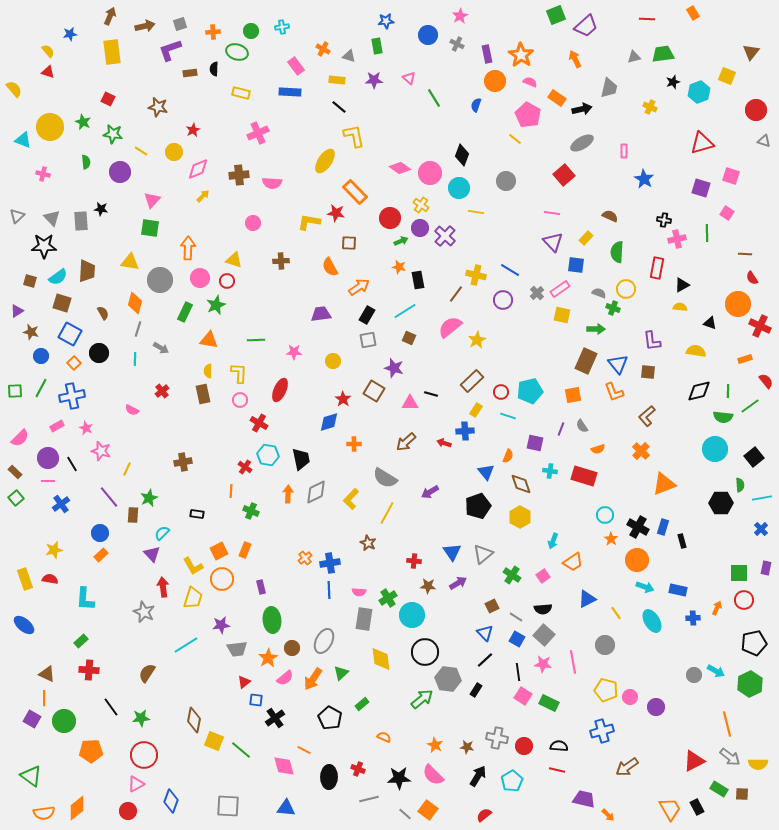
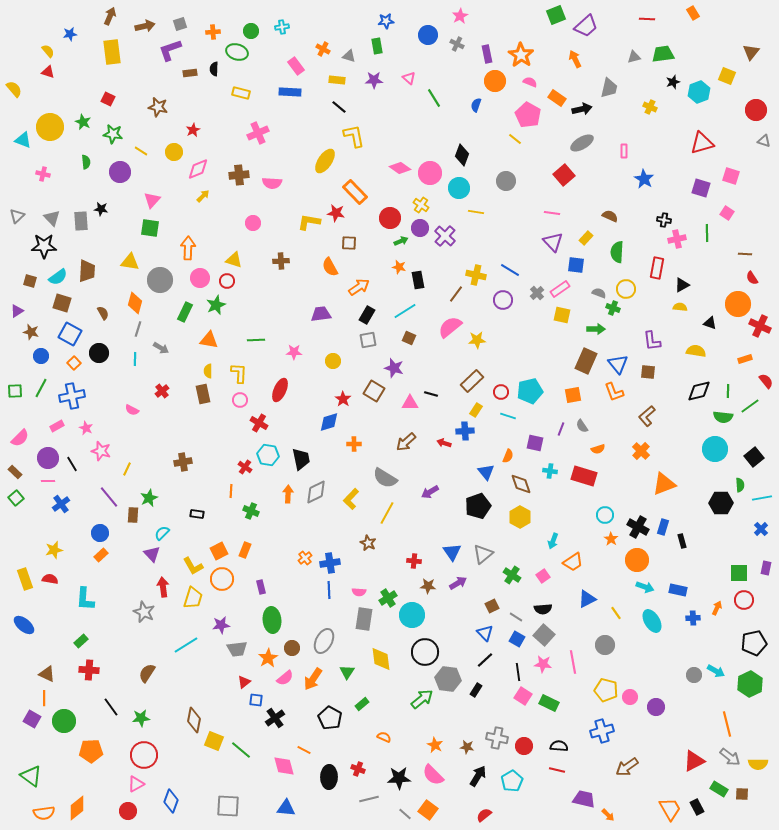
yellow star at (477, 340): rotated 24 degrees clockwise
green triangle at (341, 673): moved 6 px right, 1 px up; rotated 14 degrees counterclockwise
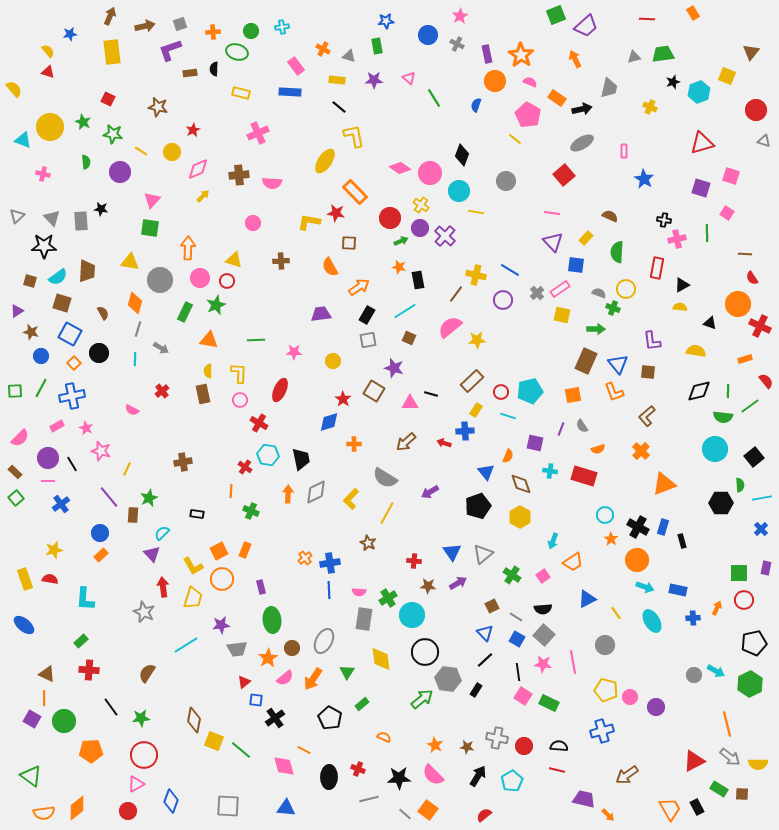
yellow circle at (174, 152): moved 2 px left
cyan circle at (459, 188): moved 3 px down
brown arrow at (627, 767): moved 8 px down
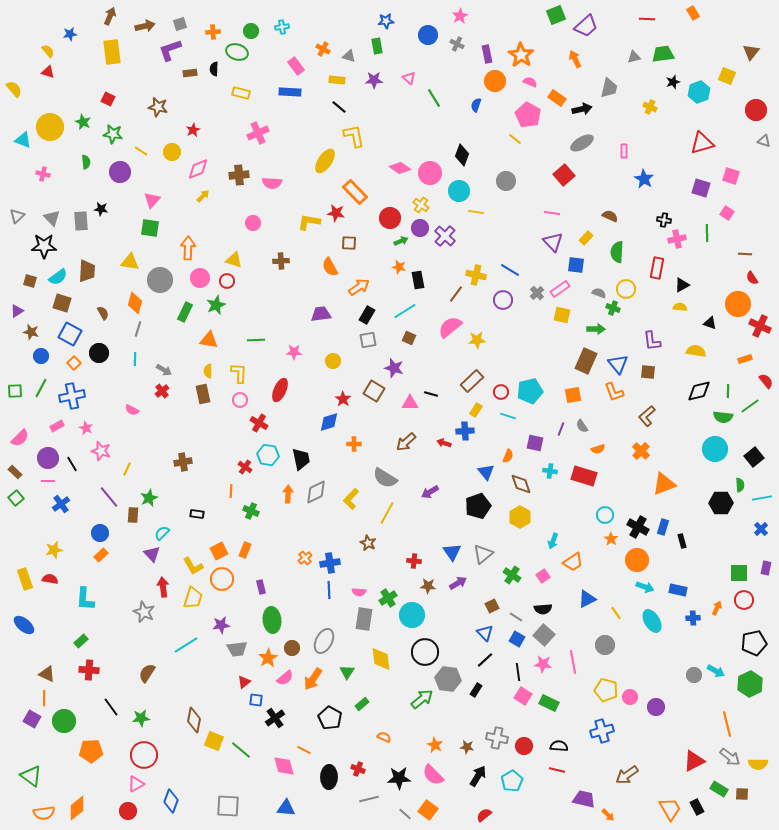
gray arrow at (161, 348): moved 3 px right, 22 px down
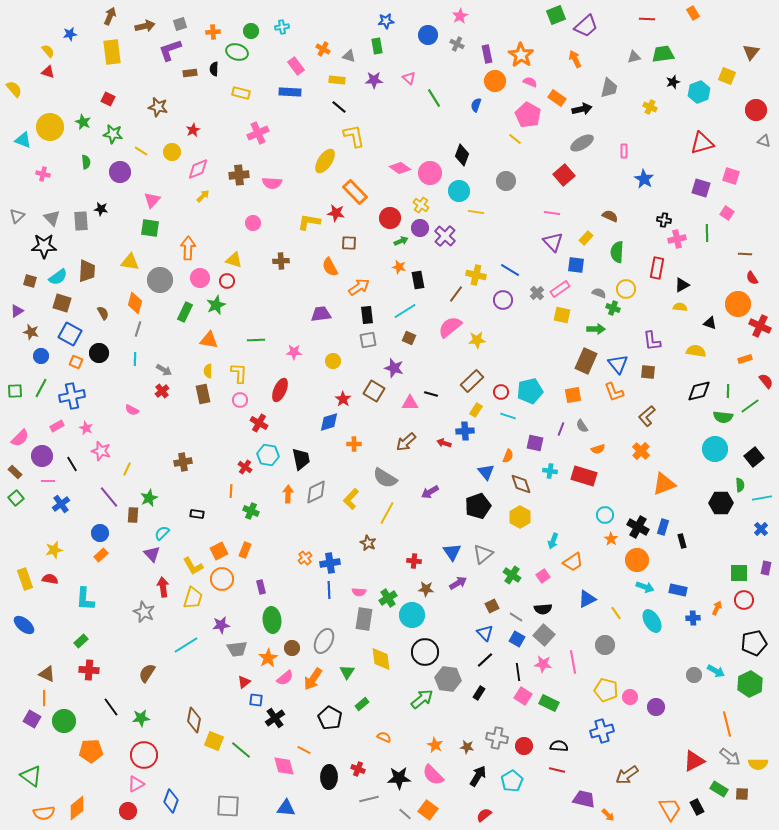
black rectangle at (367, 315): rotated 36 degrees counterclockwise
orange square at (74, 363): moved 2 px right, 1 px up; rotated 24 degrees counterclockwise
purple circle at (48, 458): moved 6 px left, 2 px up
brown star at (428, 586): moved 2 px left, 3 px down
black rectangle at (476, 690): moved 3 px right, 3 px down
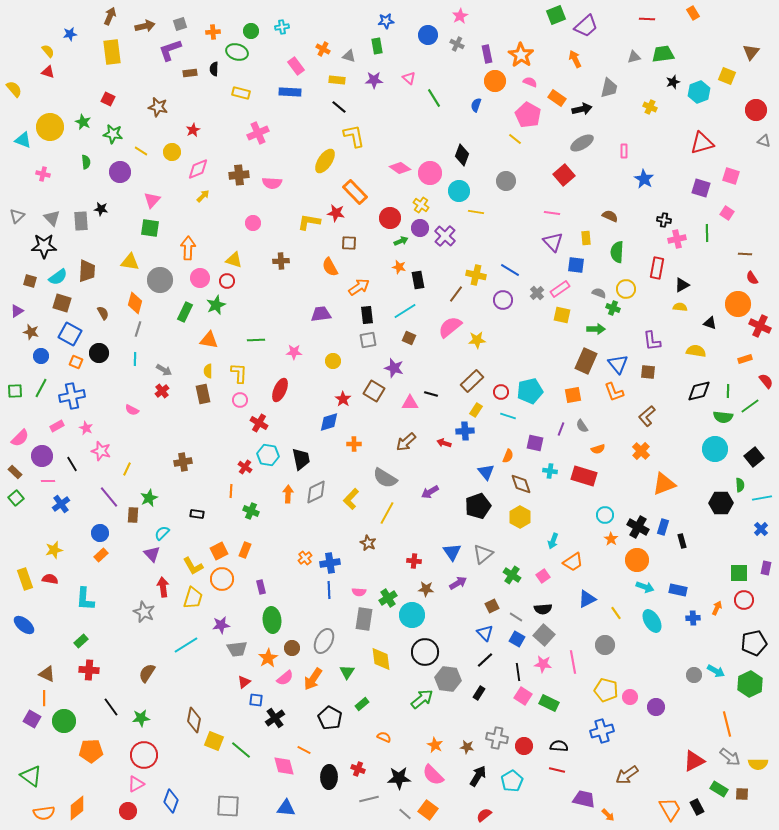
yellow rectangle at (586, 238): rotated 48 degrees counterclockwise
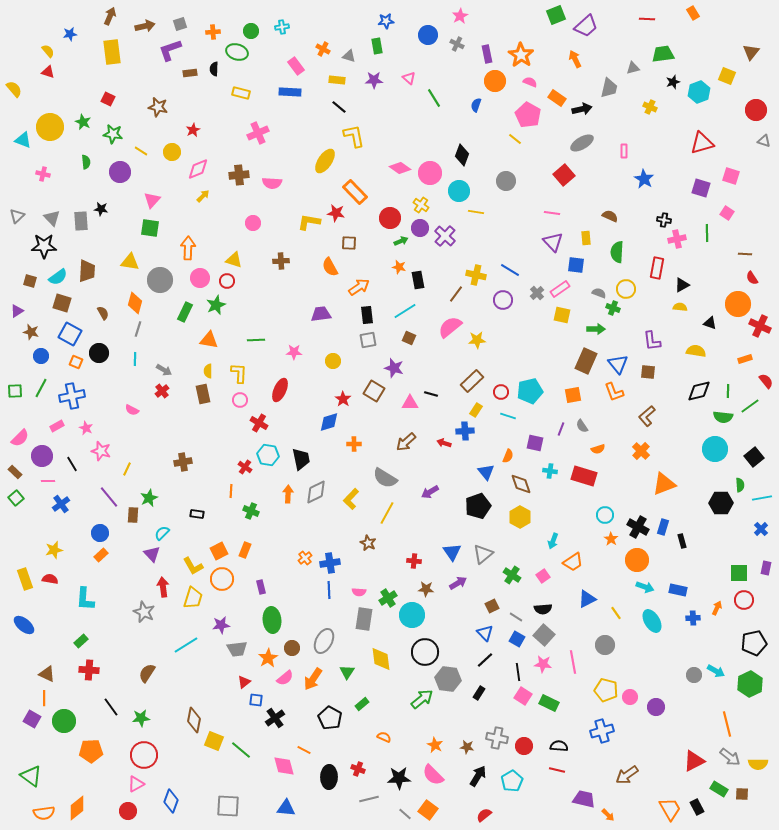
gray triangle at (634, 57): moved 1 px left, 11 px down
